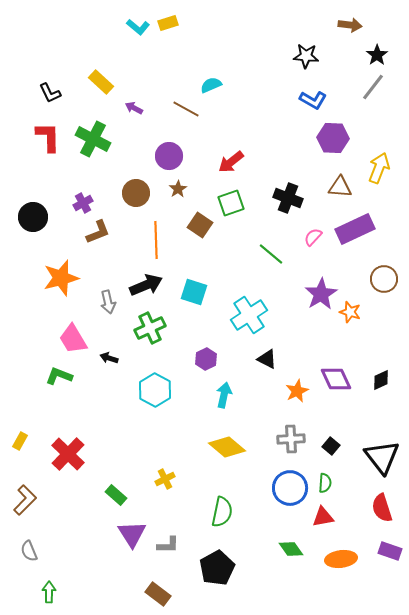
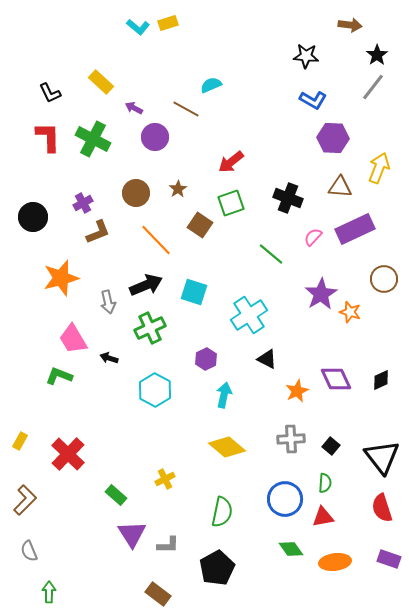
purple circle at (169, 156): moved 14 px left, 19 px up
orange line at (156, 240): rotated 42 degrees counterclockwise
blue circle at (290, 488): moved 5 px left, 11 px down
purple rectangle at (390, 551): moved 1 px left, 8 px down
orange ellipse at (341, 559): moved 6 px left, 3 px down
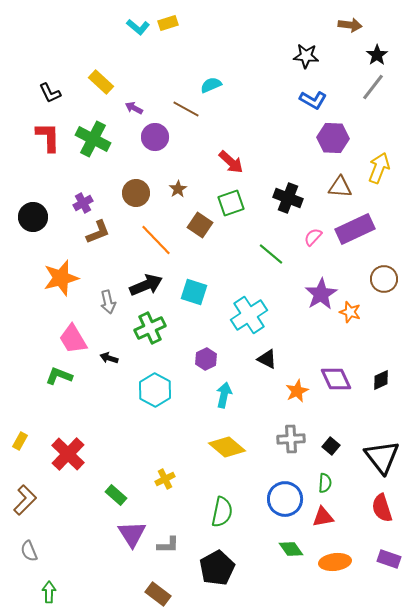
red arrow at (231, 162): rotated 100 degrees counterclockwise
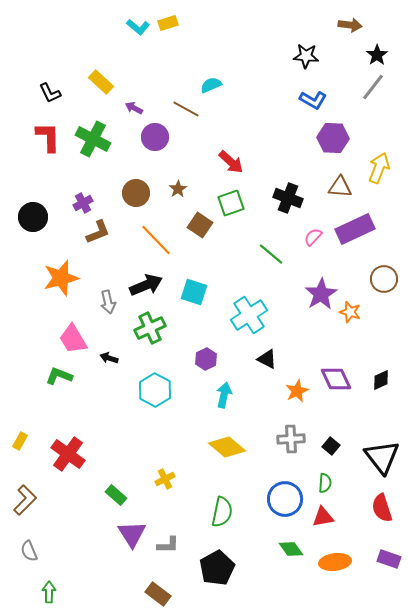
red cross at (68, 454): rotated 8 degrees counterclockwise
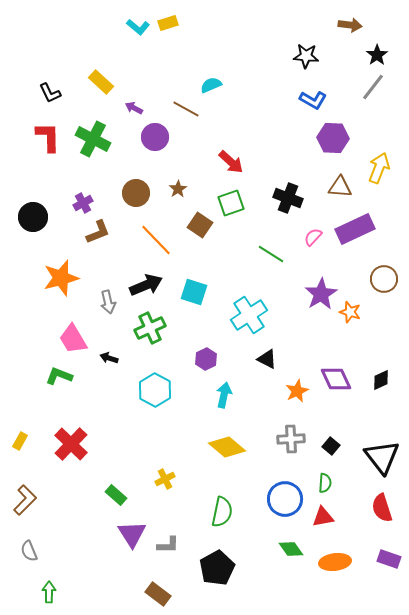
green line at (271, 254): rotated 8 degrees counterclockwise
red cross at (68, 454): moved 3 px right, 10 px up; rotated 8 degrees clockwise
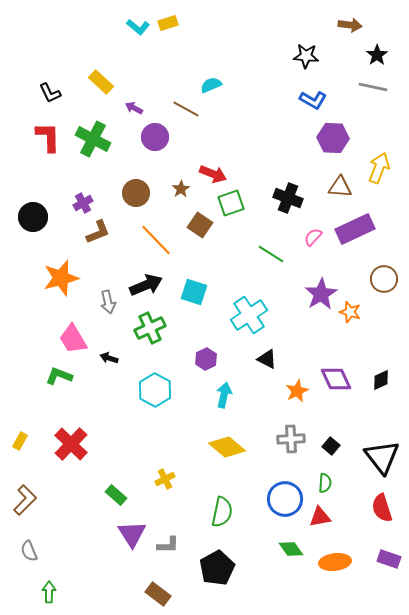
gray line at (373, 87): rotated 64 degrees clockwise
red arrow at (231, 162): moved 18 px left, 12 px down; rotated 20 degrees counterclockwise
brown star at (178, 189): moved 3 px right
red triangle at (323, 517): moved 3 px left
